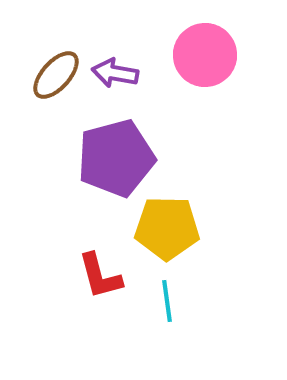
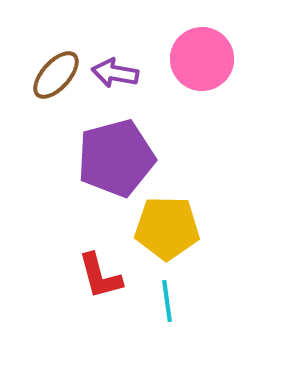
pink circle: moved 3 px left, 4 px down
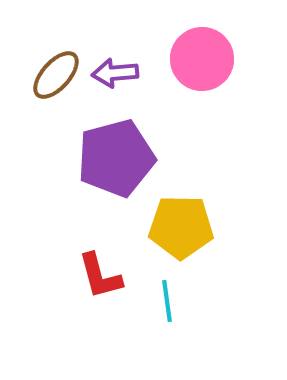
purple arrow: rotated 15 degrees counterclockwise
yellow pentagon: moved 14 px right, 1 px up
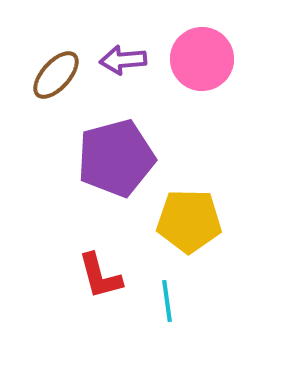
purple arrow: moved 8 px right, 13 px up
yellow pentagon: moved 8 px right, 6 px up
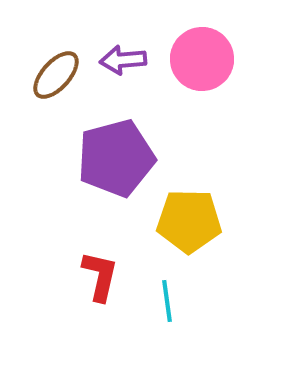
red L-shape: rotated 152 degrees counterclockwise
